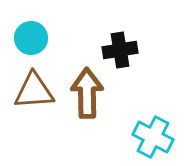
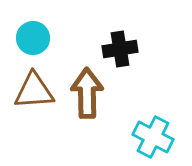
cyan circle: moved 2 px right
black cross: moved 1 px up
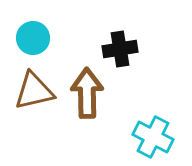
brown triangle: rotated 9 degrees counterclockwise
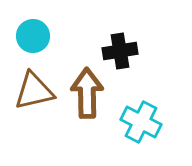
cyan circle: moved 2 px up
black cross: moved 2 px down
cyan cross: moved 12 px left, 15 px up
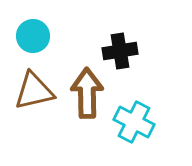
cyan cross: moved 7 px left
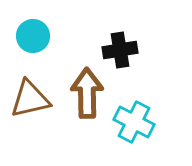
black cross: moved 1 px up
brown triangle: moved 4 px left, 8 px down
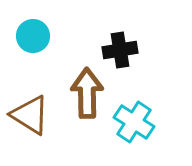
brown triangle: moved 16 px down; rotated 45 degrees clockwise
cyan cross: rotated 6 degrees clockwise
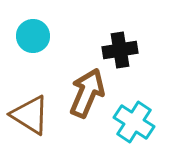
brown arrow: rotated 24 degrees clockwise
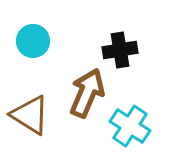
cyan circle: moved 5 px down
cyan cross: moved 4 px left, 4 px down
